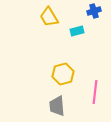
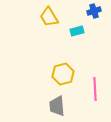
pink line: moved 3 px up; rotated 10 degrees counterclockwise
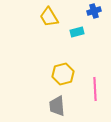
cyan rectangle: moved 1 px down
